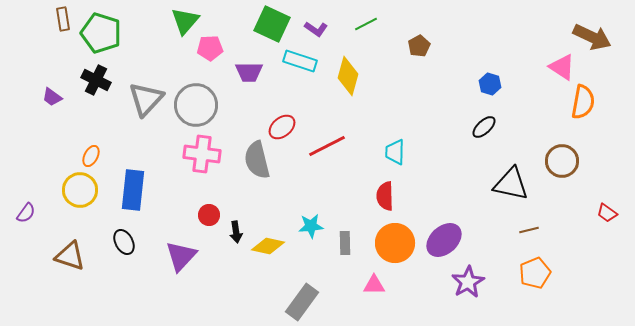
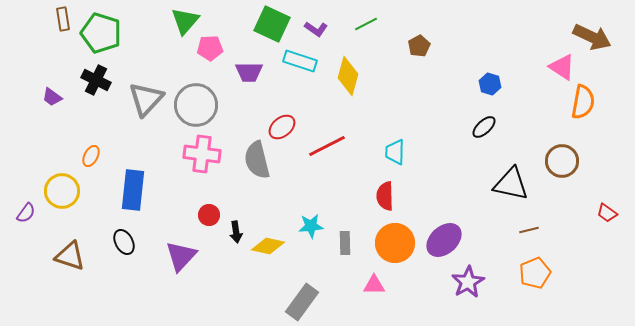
yellow circle at (80, 190): moved 18 px left, 1 px down
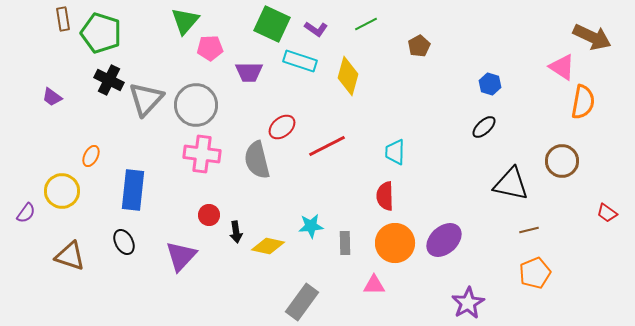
black cross at (96, 80): moved 13 px right
purple star at (468, 282): moved 21 px down
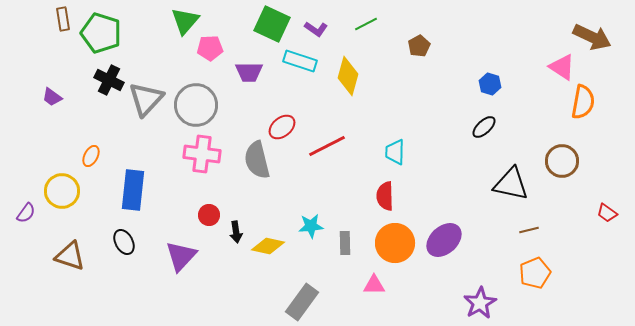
purple star at (468, 303): moved 12 px right
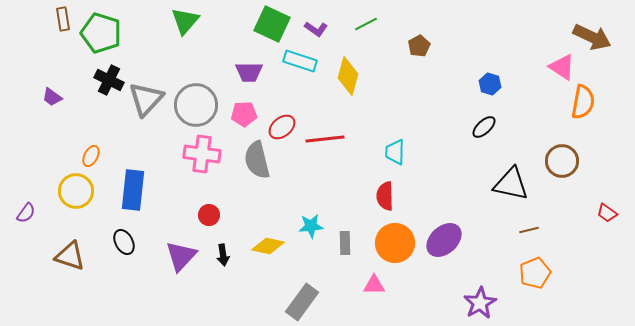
pink pentagon at (210, 48): moved 34 px right, 66 px down
red line at (327, 146): moved 2 px left, 7 px up; rotated 21 degrees clockwise
yellow circle at (62, 191): moved 14 px right
black arrow at (236, 232): moved 13 px left, 23 px down
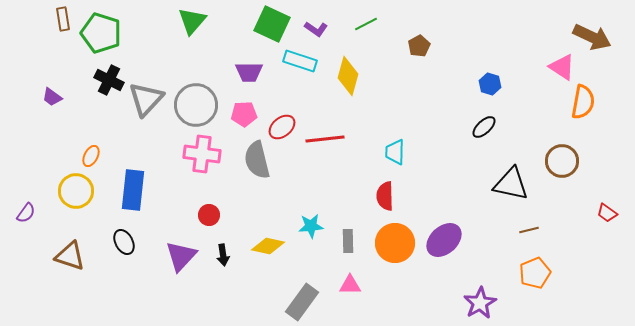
green triangle at (185, 21): moved 7 px right
gray rectangle at (345, 243): moved 3 px right, 2 px up
pink triangle at (374, 285): moved 24 px left
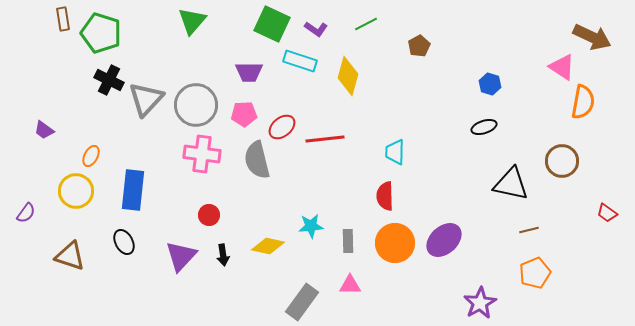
purple trapezoid at (52, 97): moved 8 px left, 33 px down
black ellipse at (484, 127): rotated 25 degrees clockwise
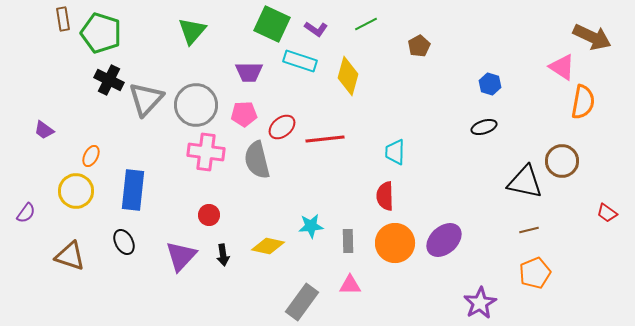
green triangle at (192, 21): moved 10 px down
pink cross at (202, 154): moved 4 px right, 2 px up
black triangle at (511, 184): moved 14 px right, 2 px up
